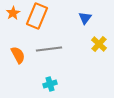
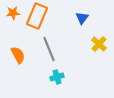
orange star: rotated 24 degrees clockwise
blue triangle: moved 3 px left
gray line: rotated 75 degrees clockwise
cyan cross: moved 7 px right, 7 px up
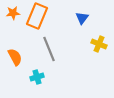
yellow cross: rotated 21 degrees counterclockwise
orange semicircle: moved 3 px left, 2 px down
cyan cross: moved 20 px left
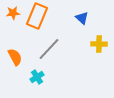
blue triangle: rotated 24 degrees counterclockwise
yellow cross: rotated 21 degrees counterclockwise
gray line: rotated 65 degrees clockwise
cyan cross: rotated 16 degrees counterclockwise
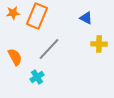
blue triangle: moved 4 px right; rotated 16 degrees counterclockwise
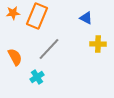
yellow cross: moved 1 px left
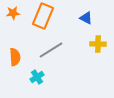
orange rectangle: moved 6 px right
gray line: moved 2 px right, 1 px down; rotated 15 degrees clockwise
orange semicircle: rotated 24 degrees clockwise
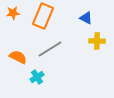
yellow cross: moved 1 px left, 3 px up
gray line: moved 1 px left, 1 px up
orange semicircle: moved 3 px right; rotated 60 degrees counterclockwise
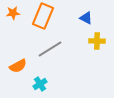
orange semicircle: moved 9 px down; rotated 126 degrees clockwise
cyan cross: moved 3 px right, 7 px down
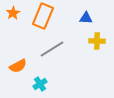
orange star: rotated 24 degrees counterclockwise
blue triangle: rotated 24 degrees counterclockwise
gray line: moved 2 px right
